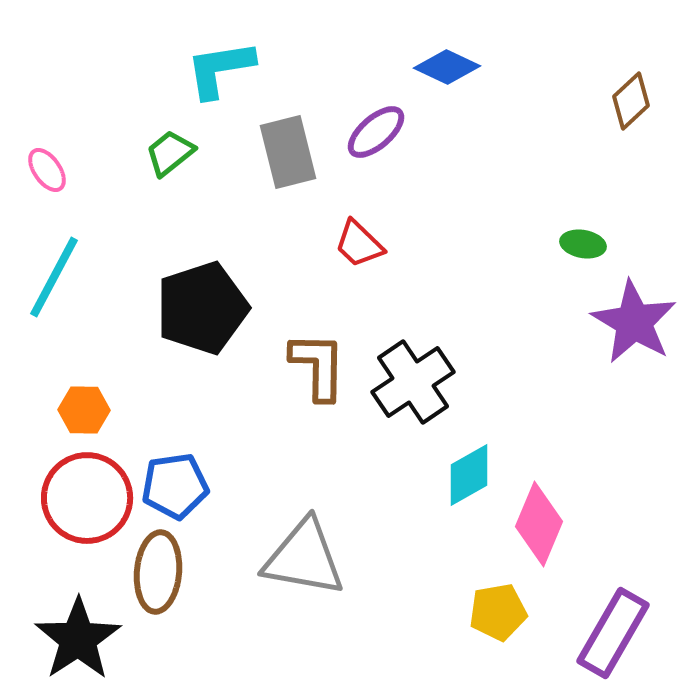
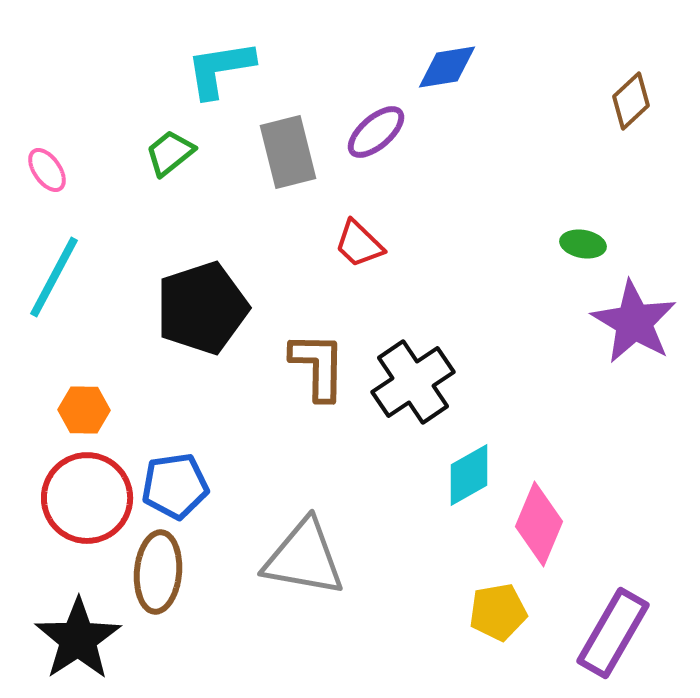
blue diamond: rotated 34 degrees counterclockwise
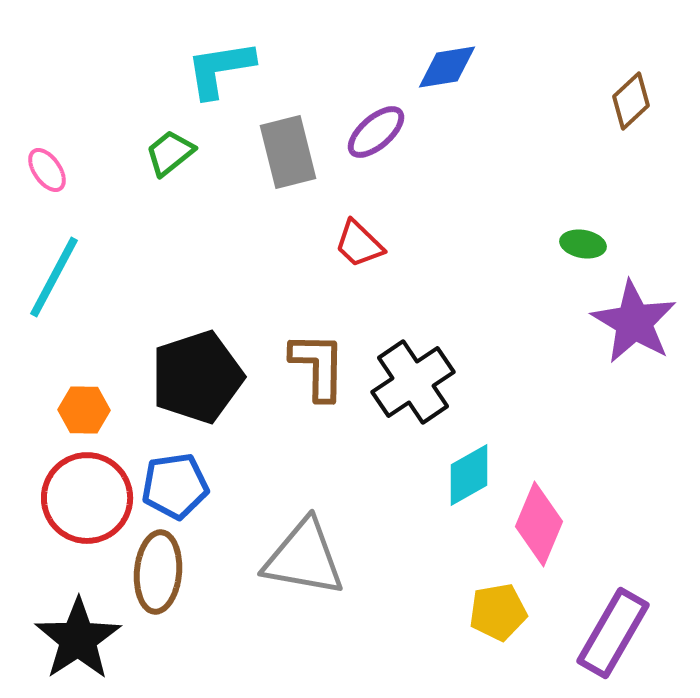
black pentagon: moved 5 px left, 69 px down
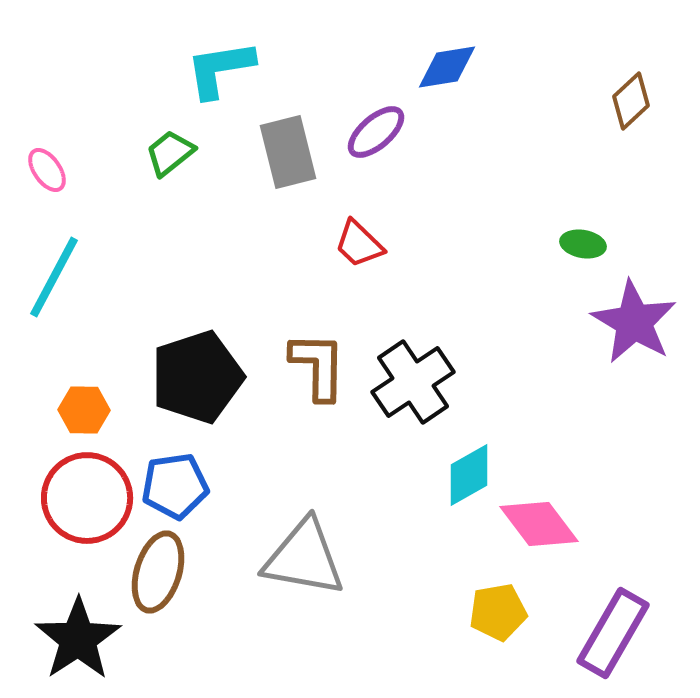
pink diamond: rotated 60 degrees counterclockwise
brown ellipse: rotated 12 degrees clockwise
